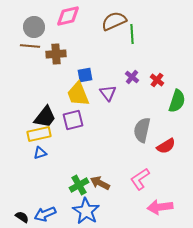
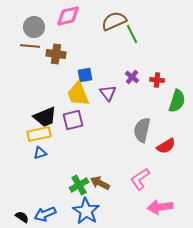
green line: rotated 24 degrees counterclockwise
brown cross: rotated 12 degrees clockwise
red cross: rotated 32 degrees counterclockwise
black trapezoid: rotated 30 degrees clockwise
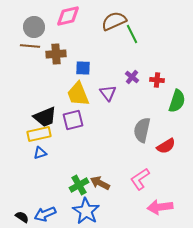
brown cross: rotated 12 degrees counterclockwise
blue square: moved 2 px left, 7 px up; rotated 14 degrees clockwise
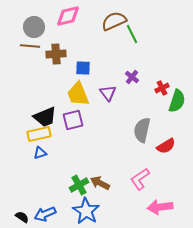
red cross: moved 5 px right, 8 px down; rotated 32 degrees counterclockwise
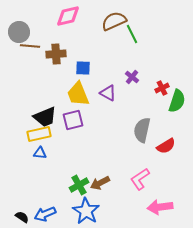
gray circle: moved 15 px left, 5 px down
purple triangle: rotated 24 degrees counterclockwise
blue triangle: rotated 24 degrees clockwise
brown arrow: rotated 54 degrees counterclockwise
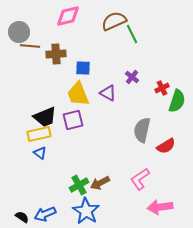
blue triangle: rotated 32 degrees clockwise
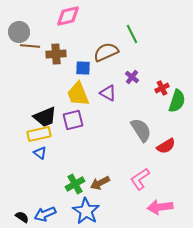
brown semicircle: moved 8 px left, 31 px down
gray semicircle: moved 1 px left; rotated 135 degrees clockwise
green cross: moved 4 px left, 1 px up
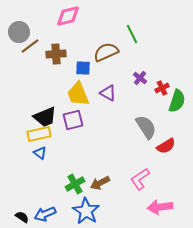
brown line: rotated 42 degrees counterclockwise
purple cross: moved 8 px right, 1 px down
gray semicircle: moved 5 px right, 3 px up
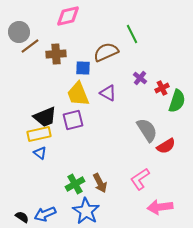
gray semicircle: moved 1 px right, 3 px down
brown arrow: rotated 90 degrees counterclockwise
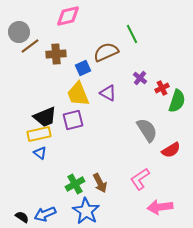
blue square: rotated 28 degrees counterclockwise
red semicircle: moved 5 px right, 4 px down
